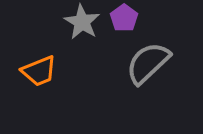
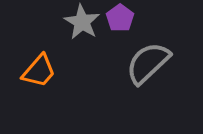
purple pentagon: moved 4 px left
orange trapezoid: rotated 27 degrees counterclockwise
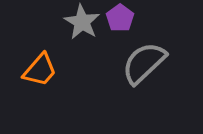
gray semicircle: moved 4 px left
orange trapezoid: moved 1 px right, 1 px up
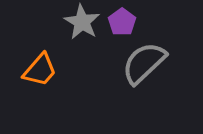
purple pentagon: moved 2 px right, 4 px down
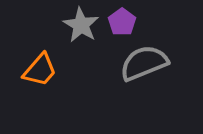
gray star: moved 1 px left, 3 px down
gray semicircle: rotated 21 degrees clockwise
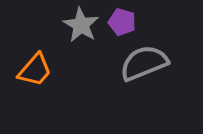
purple pentagon: rotated 20 degrees counterclockwise
orange trapezoid: moved 5 px left
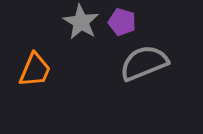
gray star: moved 3 px up
orange trapezoid: rotated 18 degrees counterclockwise
